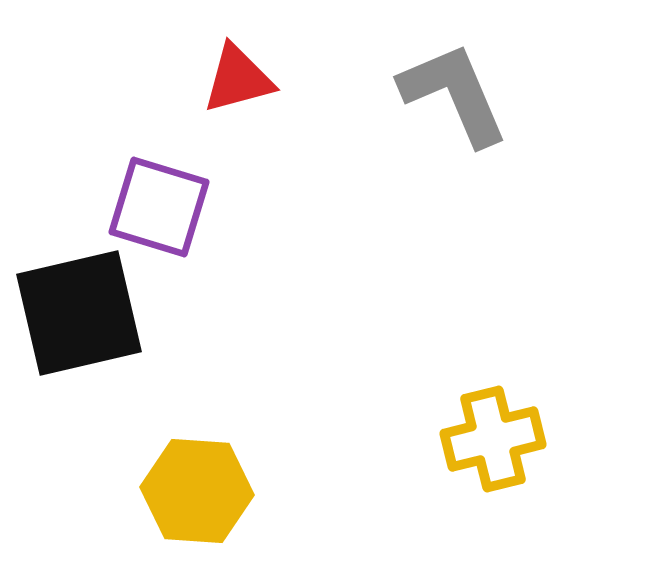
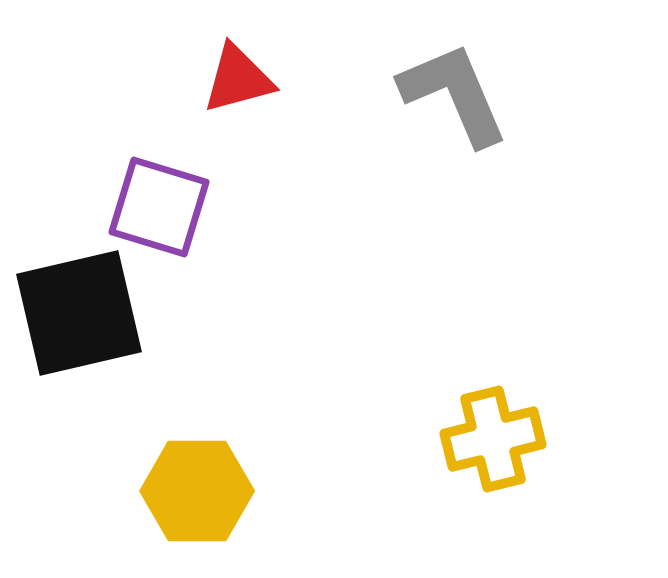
yellow hexagon: rotated 4 degrees counterclockwise
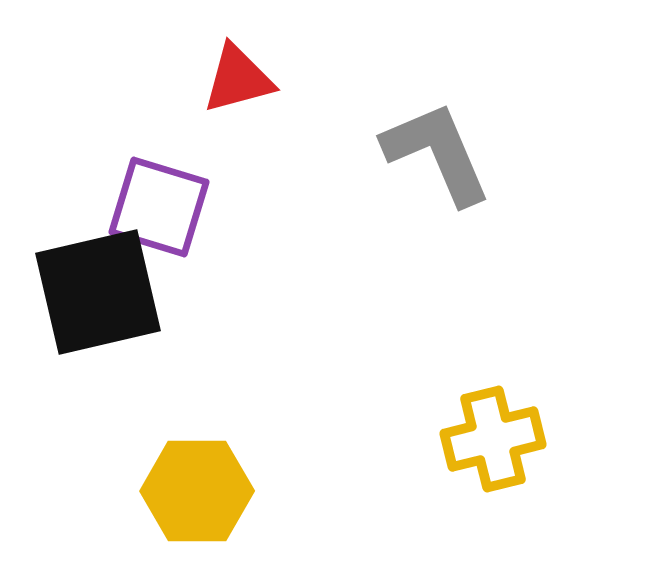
gray L-shape: moved 17 px left, 59 px down
black square: moved 19 px right, 21 px up
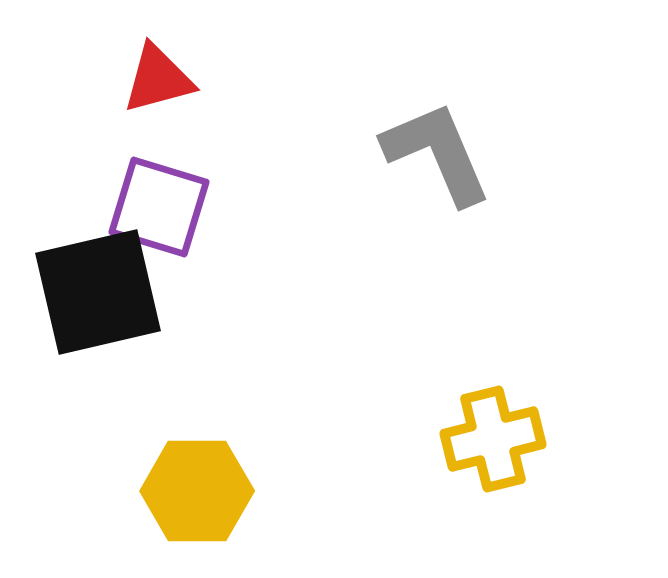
red triangle: moved 80 px left
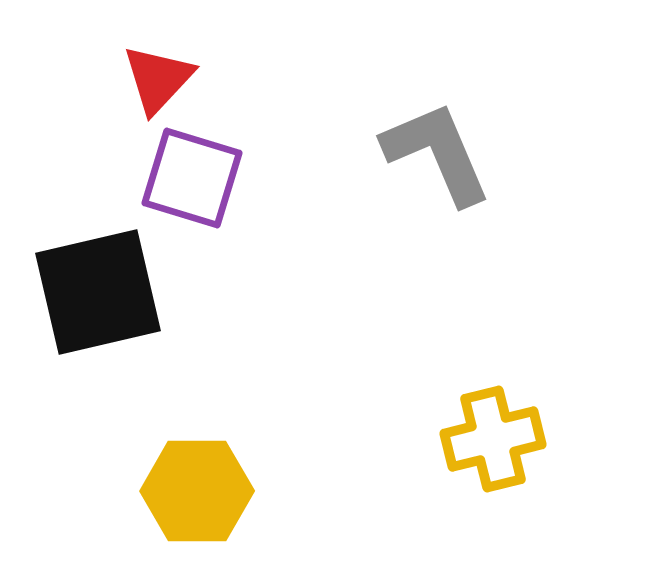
red triangle: rotated 32 degrees counterclockwise
purple square: moved 33 px right, 29 px up
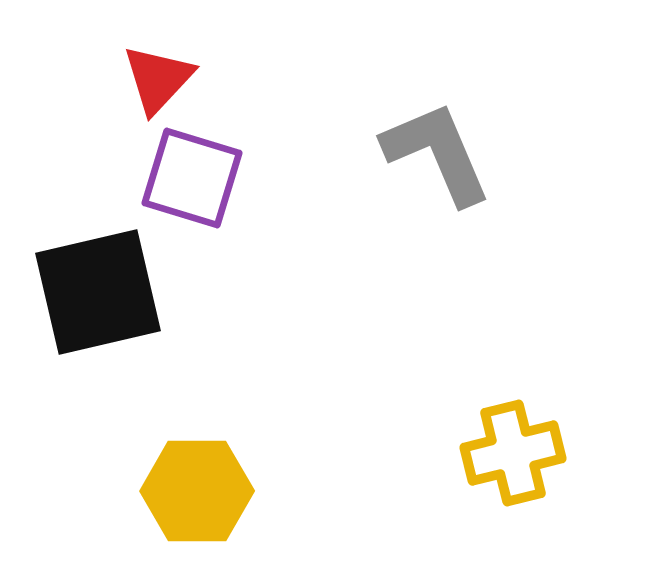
yellow cross: moved 20 px right, 14 px down
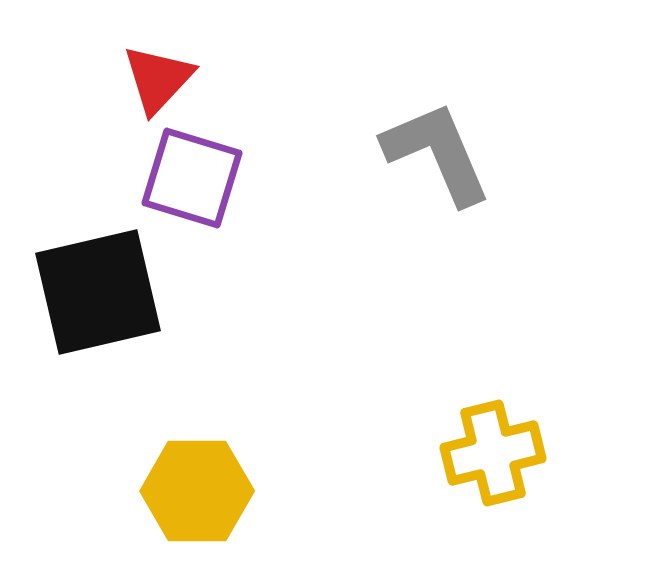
yellow cross: moved 20 px left
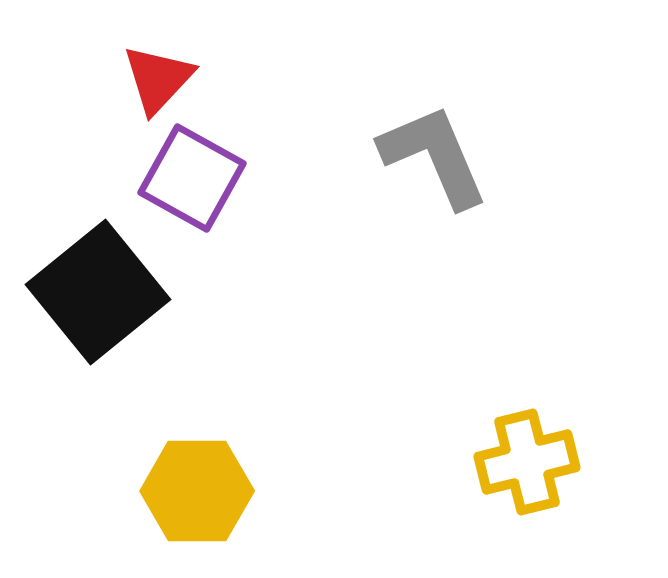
gray L-shape: moved 3 px left, 3 px down
purple square: rotated 12 degrees clockwise
black square: rotated 26 degrees counterclockwise
yellow cross: moved 34 px right, 9 px down
